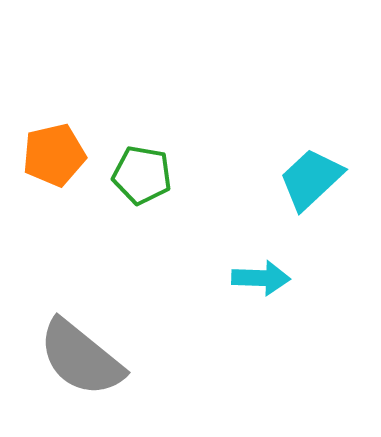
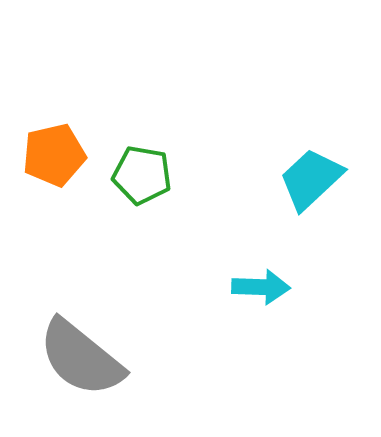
cyan arrow: moved 9 px down
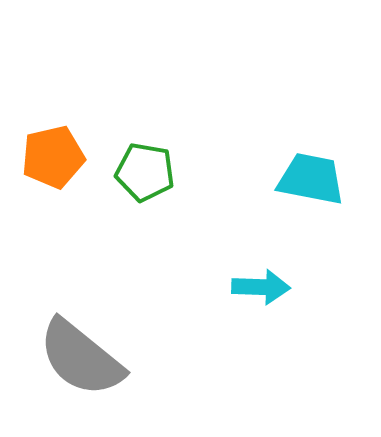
orange pentagon: moved 1 px left, 2 px down
green pentagon: moved 3 px right, 3 px up
cyan trapezoid: rotated 54 degrees clockwise
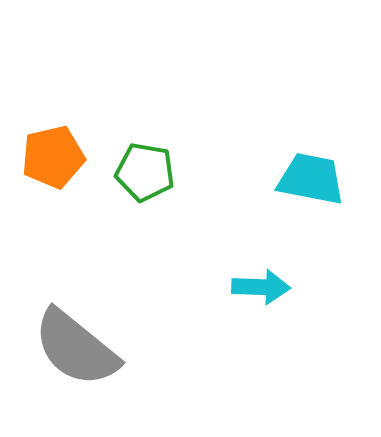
gray semicircle: moved 5 px left, 10 px up
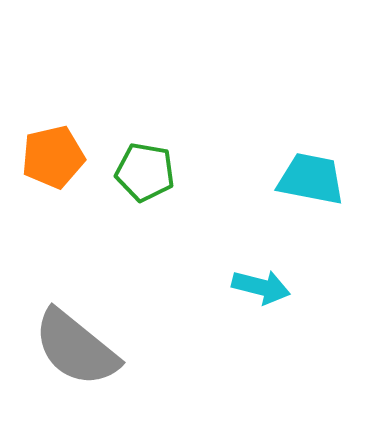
cyan arrow: rotated 12 degrees clockwise
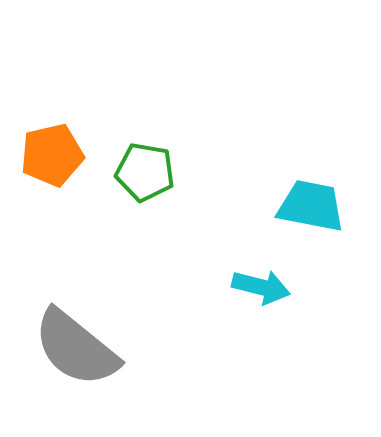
orange pentagon: moved 1 px left, 2 px up
cyan trapezoid: moved 27 px down
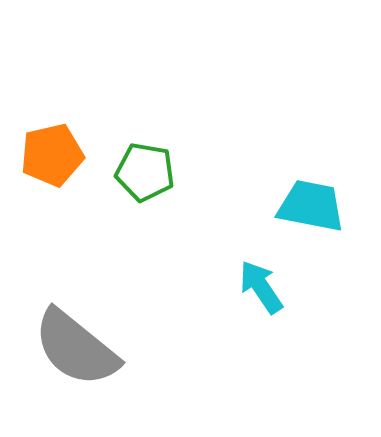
cyan arrow: rotated 138 degrees counterclockwise
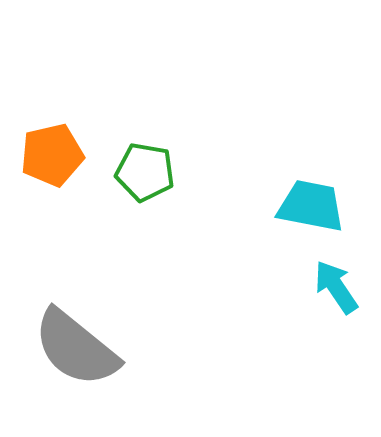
cyan arrow: moved 75 px right
